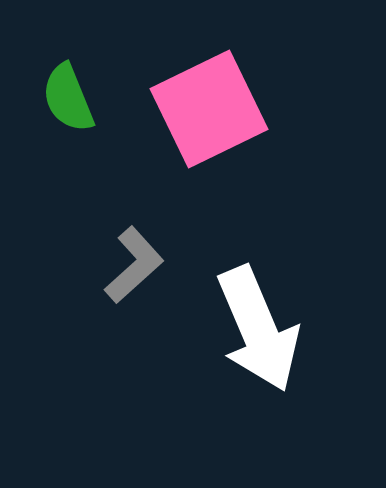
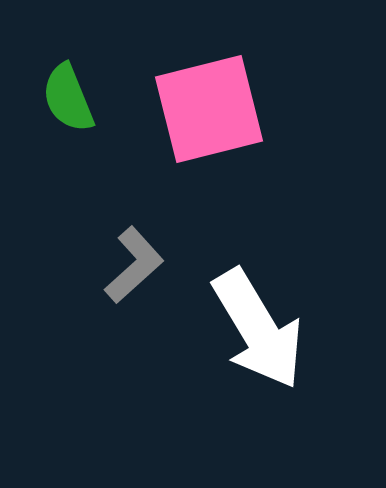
pink square: rotated 12 degrees clockwise
white arrow: rotated 8 degrees counterclockwise
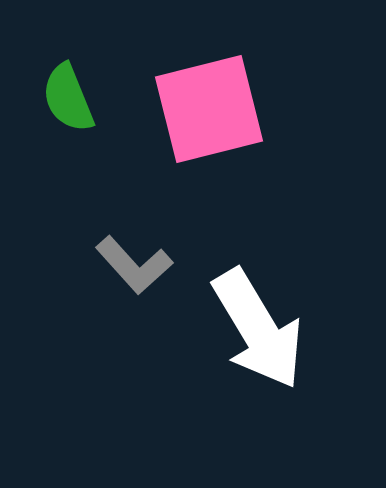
gray L-shape: rotated 90 degrees clockwise
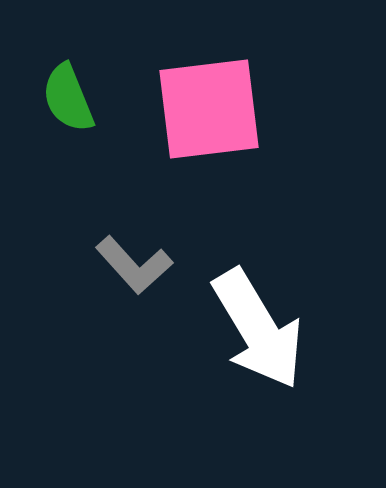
pink square: rotated 7 degrees clockwise
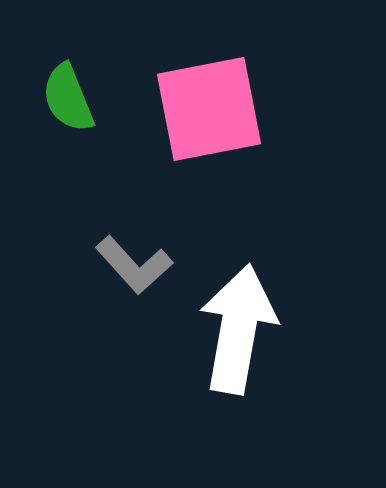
pink square: rotated 4 degrees counterclockwise
white arrow: moved 20 px left; rotated 139 degrees counterclockwise
